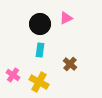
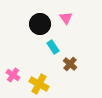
pink triangle: rotated 40 degrees counterclockwise
cyan rectangle: moved 13 px right, 3 px up; rotated 40 degrees counterclockwise
yellow cross: moved 2 px down
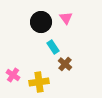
black circle: moved 1 px right, 2 px up
brown cross: moved 5 px left
yellow cross: moved 2 px up; rotated 36 degrees counterclockwise
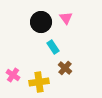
brown cross: moved 4 px down
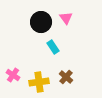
brown cross: moved 1 px right, 9 px down
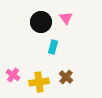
cyan rectangle: rotated 48 degrees clockwise
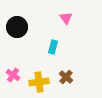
black circle: moved 24 px left, 5 px down
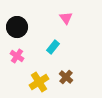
cyan rectangle: rotated 24 degrees clockwise
pink cross: moved 4 px right, 19 px up
yellow cross: rotated 24 degrees counterclockwise
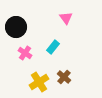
black circle: moved 1 px left
pink cross: moved 8 px right, 3 px up
brown cross: moved 2 px left
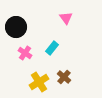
cyan rectangle: moved 1 px left, 1 px down
